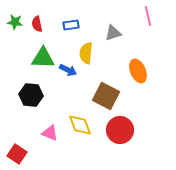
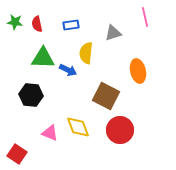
pink line: moved 3 px left, 1 px down
orange ellipse: rotated 10 degrees clockwise
yellow diamond: moved 2 px left, 2 px down
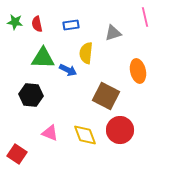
yellow diamond: moved 7 px right, 8 px down
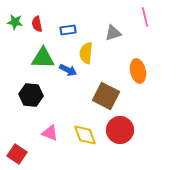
blue rectangle: moved 3 px left, 5 px down
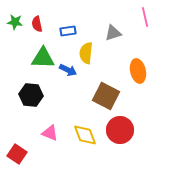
blue rectangle: moved 1 px down
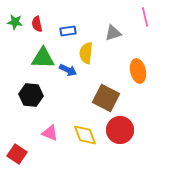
brown square: moved 2 px down
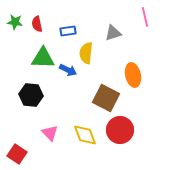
orange ellipse: moved 5 px left, 4 px down
pink triangle: rotated 24 degrees clockwise
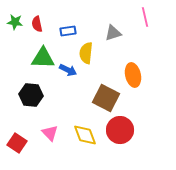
red square: moved 11 px up
